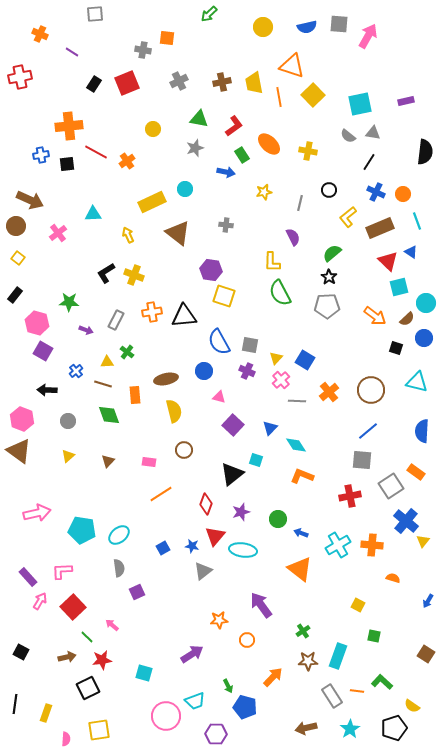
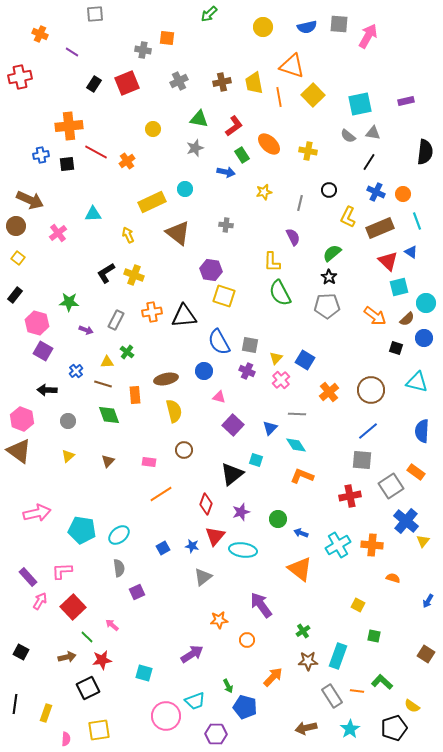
yellow L-shape at (348, 217): rotated 25 degrees counterclockwise
gray line at (297, 401): moved 13 px down
gray triangle at (203, 571): moved 6 px down
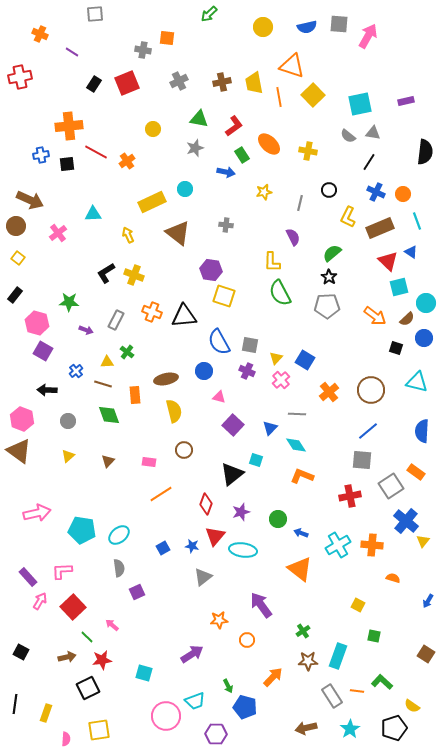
orange cross at (152, 312): rotated 30 degrees clockwise
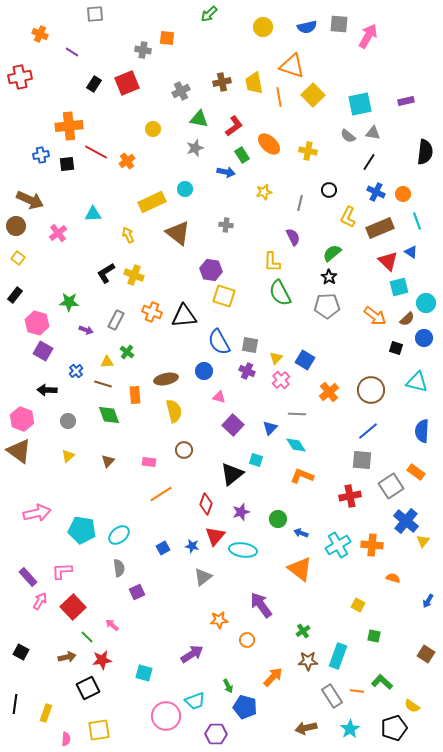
gray cross at (179, 81): moved 2 px right, 10 px down
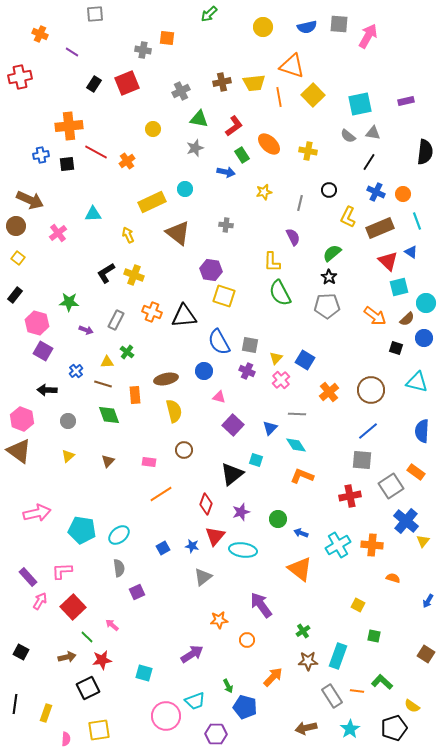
yellow trapezoid at (254, 83): rotated 85 degrees counterclockwise
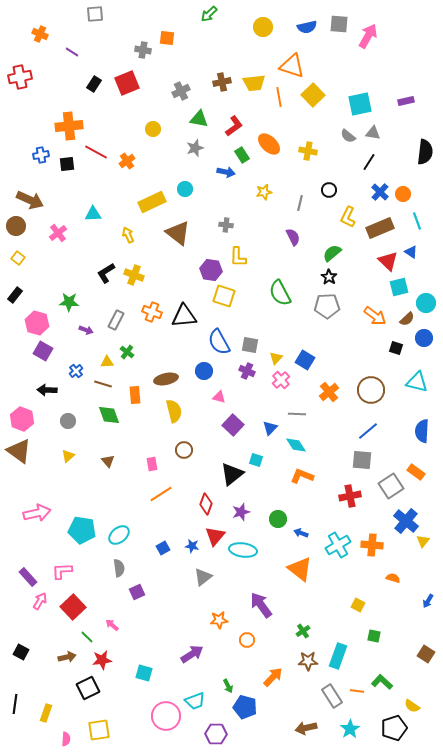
blue cross at (376, 192): moved 4 px right; rotated 18 degrees clockwise
yellow L-shape at (272, 262): moved 34 px left, 5 px up
brown triangle at (108, 461): rotated 24 degrees counterclockwise
pink rectangle at (149, 462): moved 3 px right, 2 px down; rotated 72 degrees clockwise
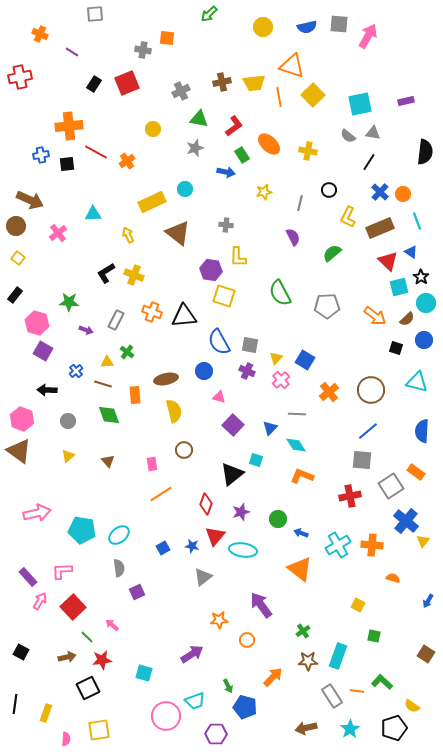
black star at (329, 277): moved 92 px right
blue circle at (424, 338): moved 2 px down
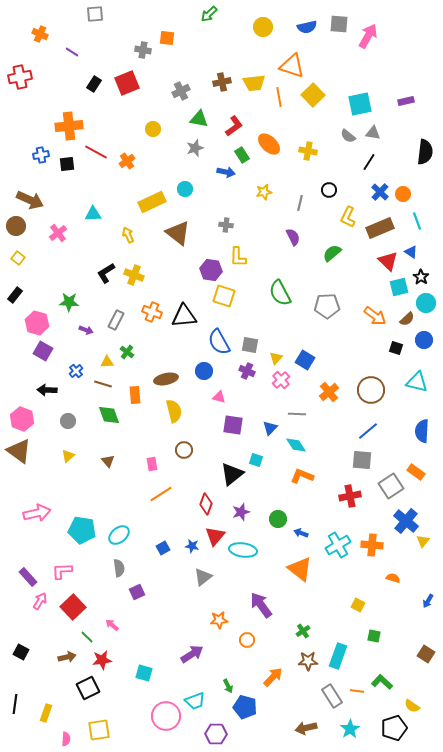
purple square at (233, 425): rotated 35 degrees counterclockwise
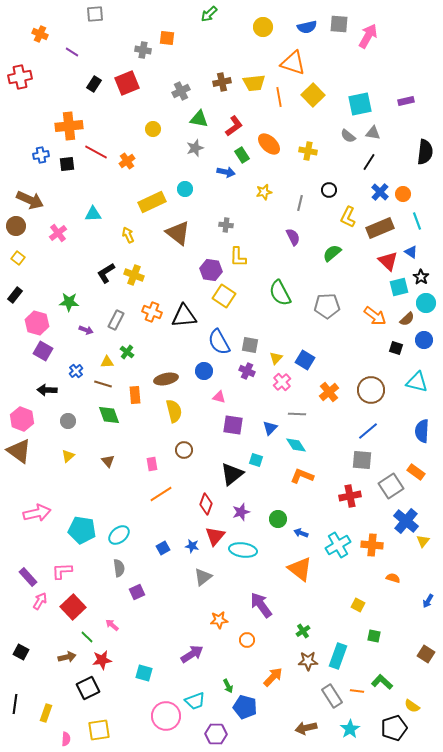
orange triangle at (292, 66): moved 1 px right, 3 px up
yellow square at (224, 296): rotated 15 degrees clockwise
pink cross at (281, 380): moved 1 px right, 2 px down
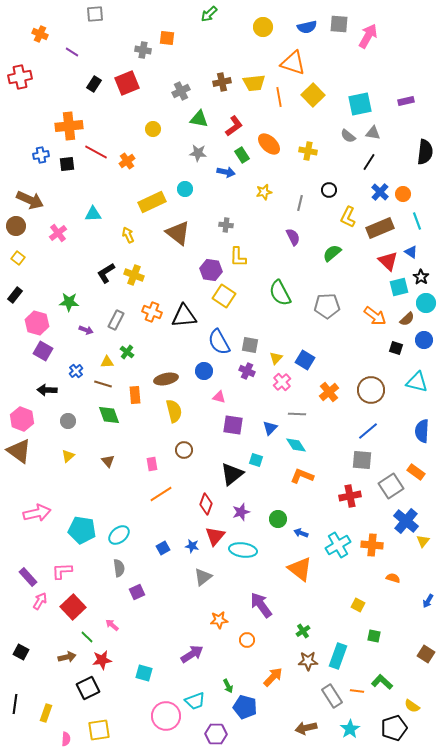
gray star at (195, 148): moved 3 px right, 5 px down; rotated 24 degrees clockwise
